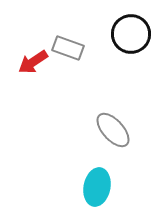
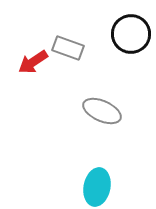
gray ellipse: moved 11 px left, 19 px up; rotated 24 degrees counterclockwise
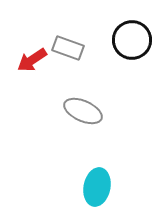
black circle: moved 1 px right, 6 px down
red arrow: moved 1 px left, 2 px up
gray ellipse: moved 19 px left
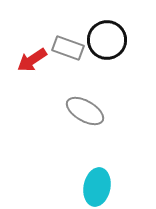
black circle: moved 25 px left
gray ellipse: moved 2 px right; rotated 6 degrees clockwise
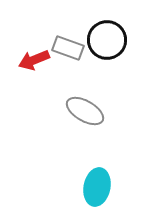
red arrow: moved 2 px right; rotated 12 degrees clockwise
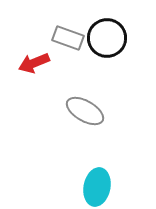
black circle: moved 2 px up
gray rectangle: moved 10 px up
red arrow: moved 3 px down
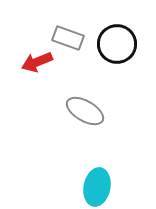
black circle: moved 10 px right, 6 px down
red arrow: moved 3 px right, 1 px up
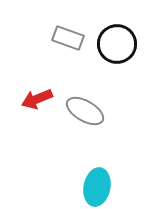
red arrow: moved 37 px down
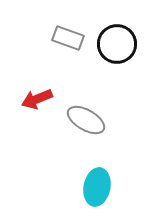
gray ellipse: moved 1 px right, 9 px down
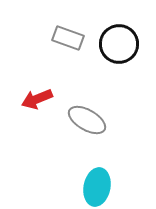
black circle: moved 2 px right
gray ellipse: moved 1 px right
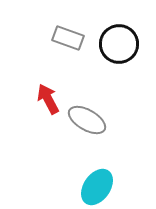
red arrow: moved 11 px right; rotated 84 degrees clockwise
cyan ellipse: rotated 24 degrees clockwise
